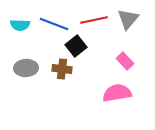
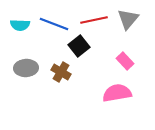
black square: moved 3 px right
brown cross: moved 1 px left, 3 px down; rotated 24 degrees clockwise
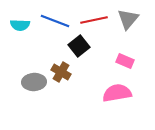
blue line: moved 1 px right, 3 px up
pink rectangle: rotated 24 degrees counterclockwise
gray ellipse: moved 8 px right, 14 px down
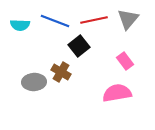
pink rectangle: rotated 30 degrees clockwise
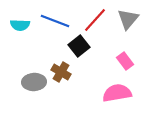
red line: moved 1 px right; rotated 36 degrees counterclockwise
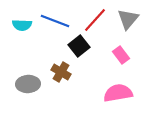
cyan semicircle: moved 2 px right
pink rectangle: moved 4 px left, 6 px up
gray ellipse: moved 6 px left, 2 px down
pink semicircle: moved 1 px right
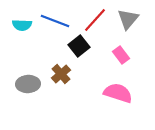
brown cross: moved 2 px down; rotated 18 degrees clockwise
pink semicircle: rotated 28 degrees clockwise
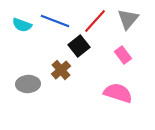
red line: moved 1 px down
cyan semicircle: rotated 18 degrees clockwise
pink rectangle: moved 2 px right
brown cross: moved 4 px up
